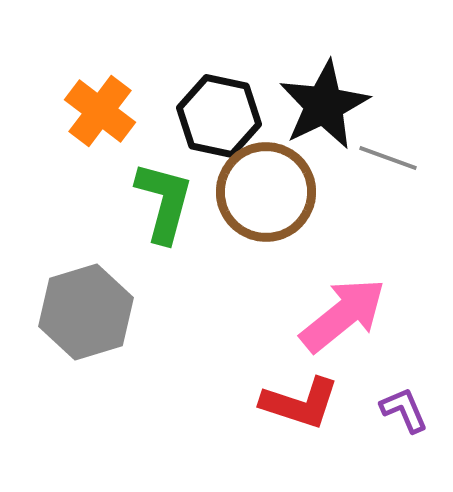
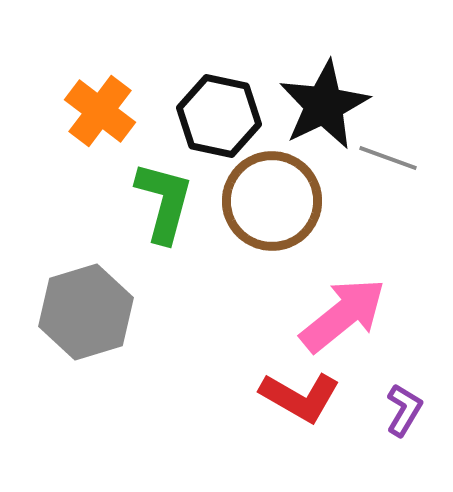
brown circle: moved 6 px right, 9 px down
red L-shape: moved 6 px up; rotated 12 degrees clockwise
purple L-shape: rotated 54 degrees clockwise
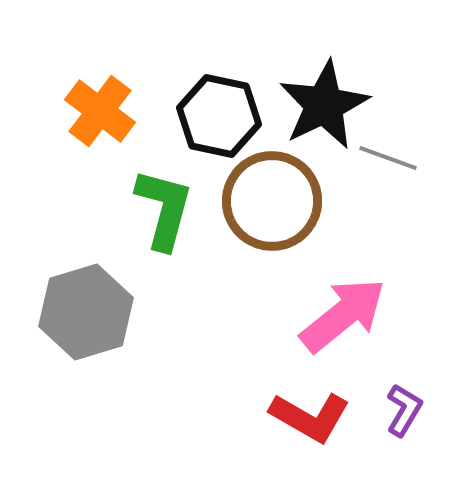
green L-shape: moved 7 px down
red L-shape: moved 10 px right, 20 px down
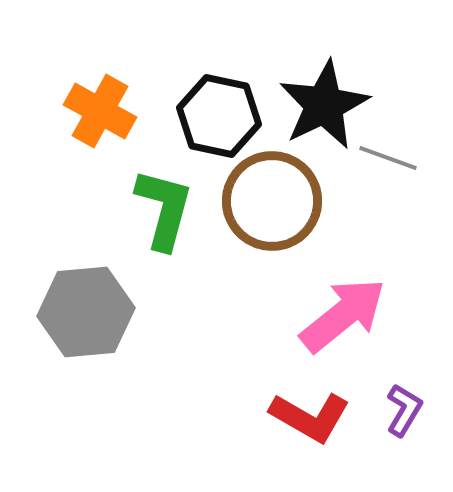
orange cross: rotated 8 degrees counterclockwise
gray hexagon: rotated 12 degrees clockwise
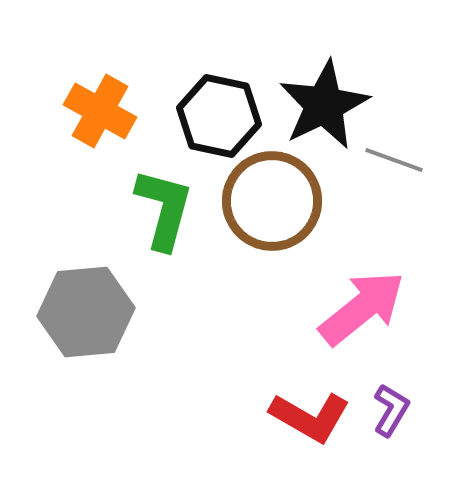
gray line: moved 6 px right, 2 px down
pink arrow: moved 19 px right, 7 px up
purple L-shape: moved 13 px left
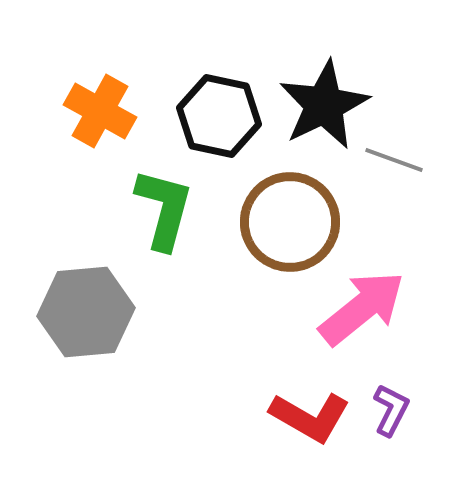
brown circle: moved 18 px right, 21 px down
purple L-shape: rotated 4 degrees counterclockwise
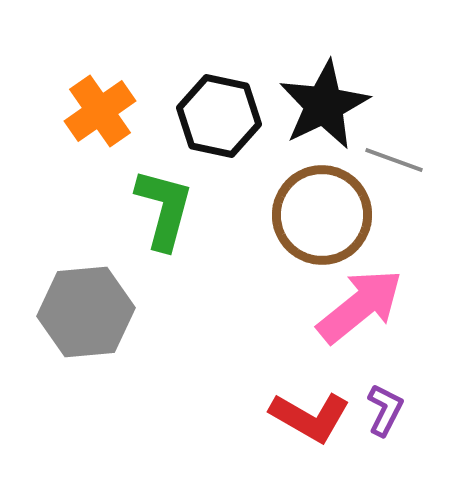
orange cross: rotated 26 degrees clockwise
brown circle: moved 32 px right, 7 px up
pink arrow: moved 2 px left, 2 px up
purple L-shape: moved 6 px left
